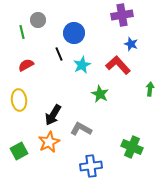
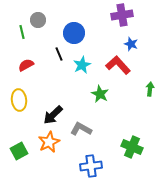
black arrow: rotated 15 degrees clockwise
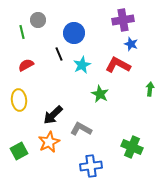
purple cross: moved 1 px right, 5 px down
red L-shape: rotated 20 degrees counterclockwise
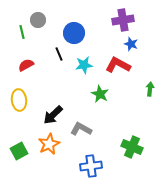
cyan star: moved 2 px right; rotated 18 degrees clockwise
orange star: moved 2 px down
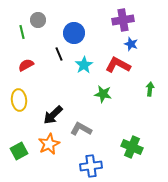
cyan star: rotated 24 degrees counterclockwise
green star: moved 3 px right; rotated 18 degrees counterclockwise
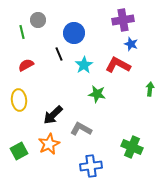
green star: moved 6 px left
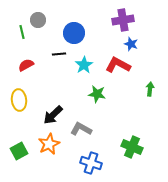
black line: rotated 72 degrees counterclockwise
blue cross: moved 3 px up; rotated 25 degrees clockwise
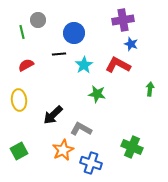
orange star: moved 14 px right, 6 px down
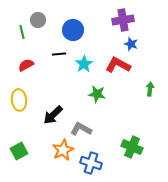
blue circle: moved 1 px left, 3 px up
cyan star: moved 1 px up
